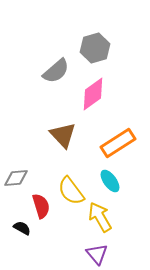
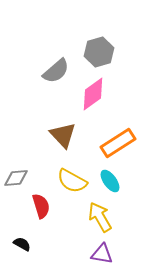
gray hexagon: moved 4 px right, 4 px down
yellow semicircle: moved 1 px right, 10 px up; rotated 24 degrees counterclockwise
black semicircle: moved 16 px down
purple triangle: moved 5 px right; rotated 40 degrees counterclockwise
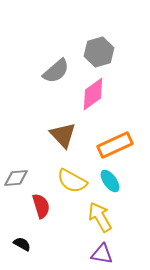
orange rectangle: moved 3 px left, 2 px down; rotated 8 degrees clockwise
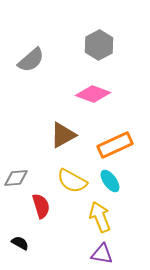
gray hexagon: moved 7 px up; rotated 12 degrees counterclockwise
gray semicircle: moved 25 px left, 11 px up
pink diamond: rotated 56 degrees clockwise
brown triangle: rotated 44 degrees clockwise
yellow arrow: rotated 8 degrees clockwise
black semicircle: moved 2 px left, 1 px up
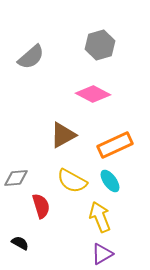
gray hexagon: moved 1 px right; rotated 12 degrees clockwise
gray semicircle: moved 3 px up
pink diamond: rotated 8 degrees clockwise
purple triangle: rotated 40 degrees counterclockwise
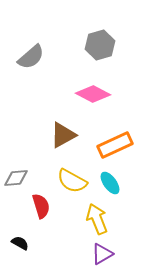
cyan ellipse: moved 2 px down
yellow arrow: moved 3 px left, 2 px down
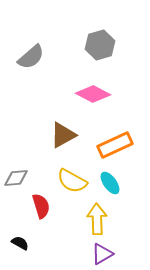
yellow arrow: rotated 20 degrees clockwise
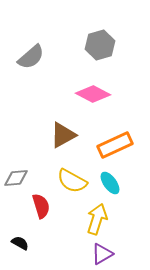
yellow arrow: rotated 20 degrees clockwise
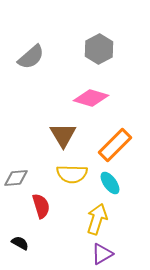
gray hexagon: moved 1 px left, 4 px down; rotated 12 degrees counterclockwise
pink diamond: moved 2 px left, 4 px down; rotated 12 degrees counterclockwise
brown triangle: rotated 32 degrees counterclockwise
orange rectangle: rotated 20 degrees counterclockwise
yellow semicircle: moved 7 px up; rotated 28 degrees counterclockwise
